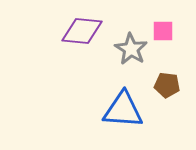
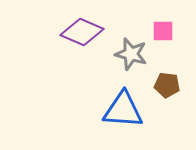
purple diamond: moved 1 px down; rotated 18 degrees clockwise
gray star: moved 5 px down; rotated 16 degrees counterclockwise
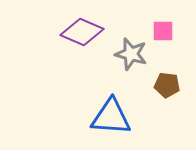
blue triangle: moved 12 px left, 7 px down
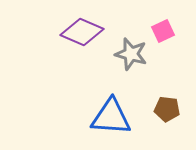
pink square: rotated 25 degrees counterclockwise
brown pentagon: moved 24 px down
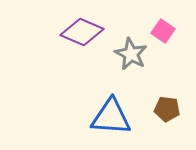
pink square: rotated 30 degrees counterclockwise
gray star: rotated 12 degrees clockwise
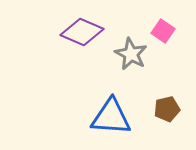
brown pentagon: rotated 20 degrees counterclockwise
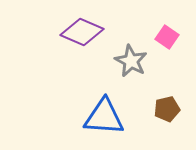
pink square: moved 4 px right, 6 px down
gray star: moved 7 px down
blue triangle: moved 7 px left
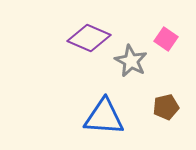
purple diamond: moved 7 px right, 6 px down
pink square: moved 1 px left, 2 px down
brown pentagon: moved 1 px left, 2 px up
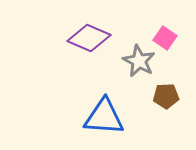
pink square: moved 1 px left, 1 px up
gray star: moved 8 px right
brown pentagon: moved 11 px up; rotated 10 degrees clockwise
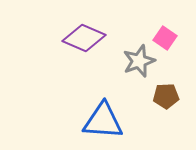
purple diamond: moved 5 px left
gray star: rotated 24 degrees clockwise
blue triangle: moved 1 px left, 4 px down
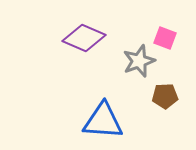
pink square: rotated 15 degrees counterclockwise
brown pentagon: moved 1 px left
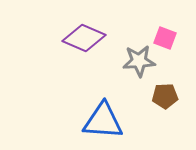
gray star: rotated 16 degrees clockwise
